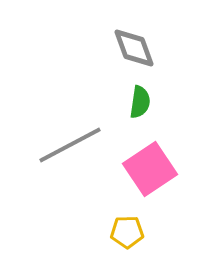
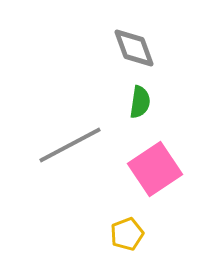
pink square: moved 5 px right
yellow pentagon: moved 2 px down; rotated 20 degrees counterclockwise
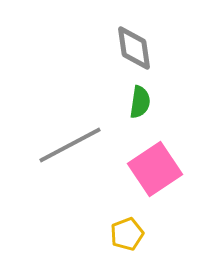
gray diamond: rotated 12 degrees clockwise
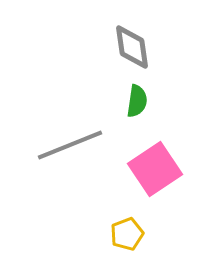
gray diamond: moved 2 px left, 1 px up
green semicircle: moved 3 px left, 1 px up
gray line: rotated 6 degrees clockwise
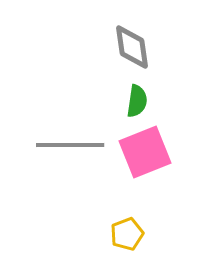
gray line: rotated 22 degrees clockwise
pink square: moved 10 px left, 17 px up; rotated 12 degrees clockwise
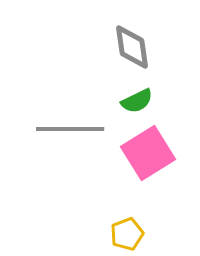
green semicircle: rotated 56 degrees clockwise
gray line: moved 16 px up
pink square: moved 3 px right, 1 px down; rotated 10 degrees counterclockwise
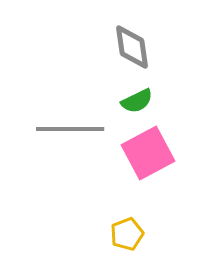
pink square: rotated 4 degrees clockwise
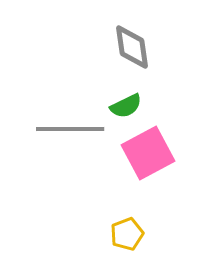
green semicircle: moved 11 px left, 5 px down
